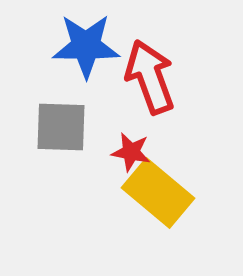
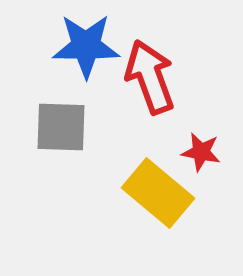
red star: moved 70 px right
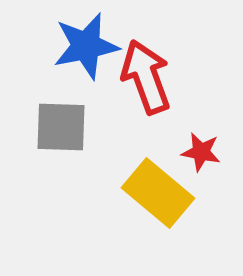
blue star: rotated 12 degrees counterclockwise
red arrow: moved 4 px left
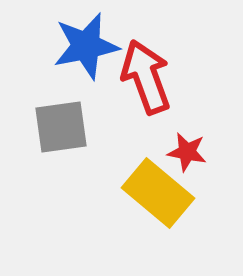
gray square: rotated 10 degrees counterclockwise
red star: moved 14 px left
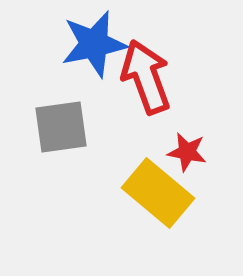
blue star: moved 8 px right, 2 px up
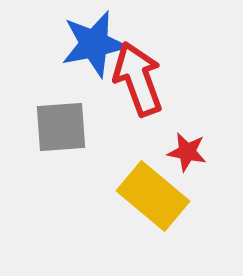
red arrow: moved 8 px left, 2 px down
gray square: rotated 4 degrees clockwise
yellow rectangle: moved 5 px left, 3 px down
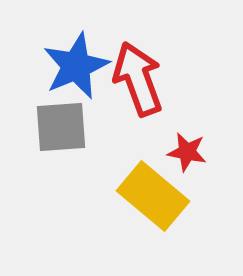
blue star: moved 18 px left, 22 px down; rotated 12 degrees counterclockwise
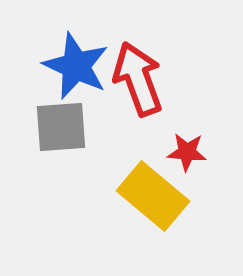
blue star: rotated 24 degrees counterclockwise
red star: rotated 6 degrees counterclockwise
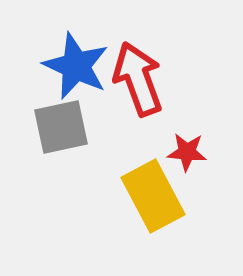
gray square: rotated 8 degrees counterclockwise
yellow rectangle: rotated 22 degrees clockwise
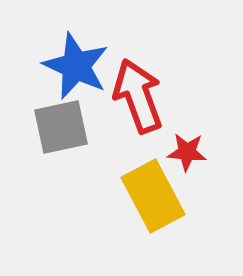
red arrow: moved 17 px down
